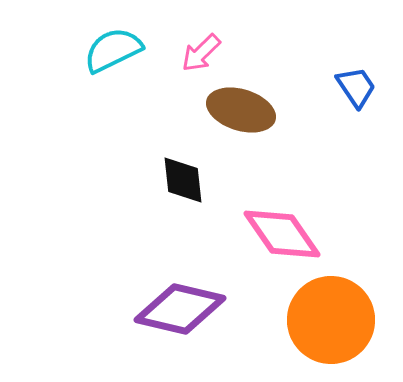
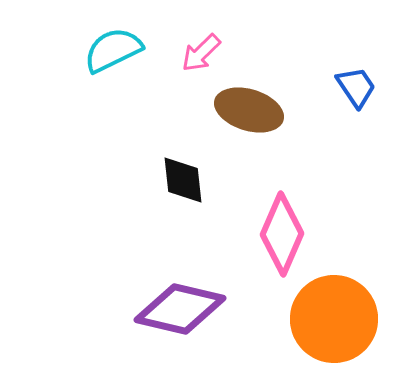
brown ellipse: moved 8 px right
pink diamond: rotated 58 degrees clockwise
orange circle: moved 3 px right, 1 px up
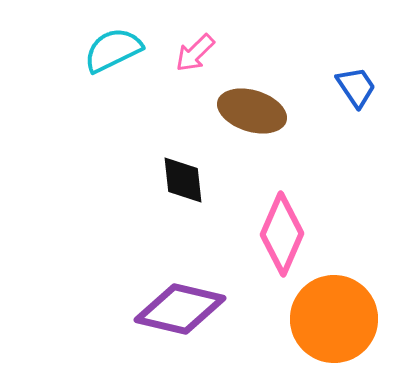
pink arrow: moved 6 px left
brown ellipse: moved 3 px right, 1 px down
